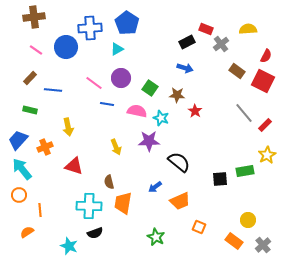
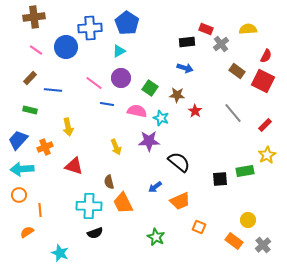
black rectangle at (187, 42): rotated 21 degrees clockwise
cyan triangle at (117, 49): moved 2 px right, 2 px down
gray line at (244, 113): moved 11 px left
cyan arrow at (22, 169): rotated 55 degrees counterclockwise
orange trapezoid at (123, 203): rotated 35 degrees counterclockwise
cyan star at (69, 246): moved 9 px left, 7 px down
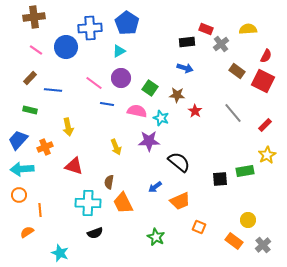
brown semicircle at (109, 182): rotated 24 degrees clockwise
cyan cross at (89, 206): moved 1 px left, 3 px up
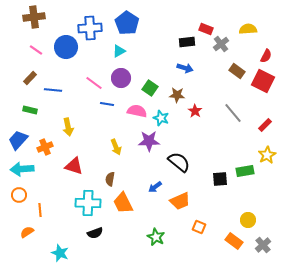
brown semicircle at (109, 182): moved 1 px right, 3 px up
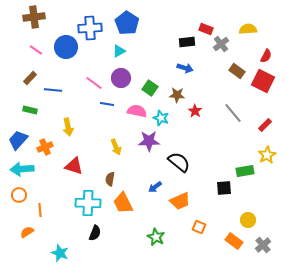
black square at (220, 179): moved 4 px right, 9 px down
black semicircle at (95, 233): rotated 49 degrees counterclockwise
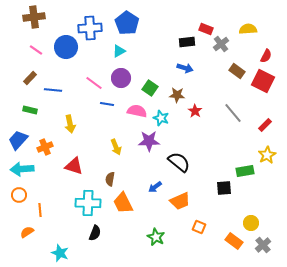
yellow arrow at (68, 127): moved 2 px right, 3 px up
yellow circle at (248, 220): moved 3 px right, 3 px down
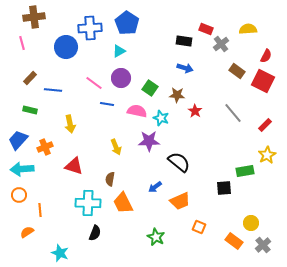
black rectangle at (187, 42): moved 3 px left, 1 px up; rotated 14 degrees clockwise
pink line at (36, 50): moved 14 px left, 7 px up; rotated 40 degrees clockwise
